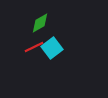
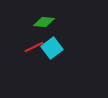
green diamond: moved 4 px right, 1 px up; rotated 35 degrees clockwise
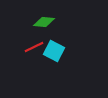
cyan square: moved 2 px right, 3 px down; rotated 25 degrees counterclockwise
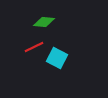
cyan square: moved 3 px right, 7 px down
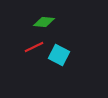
cyan square: moved 2 px right, 3 px up
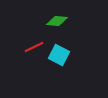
green diamond: moved 13 px right, 1 px up
